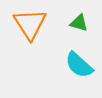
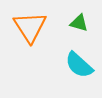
orange triangle: moved 3 px down
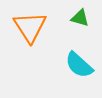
green triangle: moved 1 px right, 5 px up
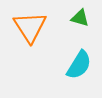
cyan semicircle: rotated 100 degrees counterclockwise
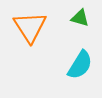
cyan semicircle: moved 1 px right
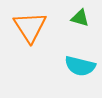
cyan semicircle: moved 1 px down; rotated 72 degrees clockwise
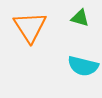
cyan semicircle: moved 3 px right
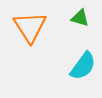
cyan semicircle: rotated 68 degrees counterclockwise
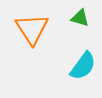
orange triangle: moved 2 px right, 2 px down
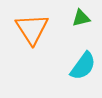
green triangle: moved 1 px right; rotated 30 degrees counterclockwise
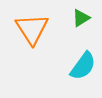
green triangle: rotated 18 degrees counterclockwise
